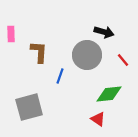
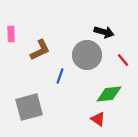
brown L-shape: moved 1 px right, 2 px up; rotated 60 degrees clockwise
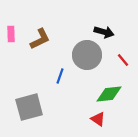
brown L-shape: moved 11 px up
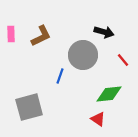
brown L-shape: moved 1 px right, 3 px up
gray circle: moved 4 px left
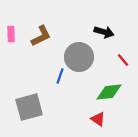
gray circle: moved 4 px left, 2 px down
green diamond: moved 2 px up
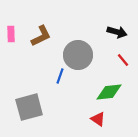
black arrow: moved 13 px right
gray circle: moved 1 px left, 2 px up
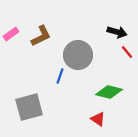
pink rectangle: rotated 56 degrees clockwise
red line: moved 4 px right, 8 px up
green diamond: rotated 20 degrees clockwise
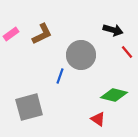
black arrow: moved 4 px left, 2 px up
brown L-shape: moved 1 px right, 2 px up
gray circle: moved 3 px right
green diamond: moved 5 px right, 3 px down
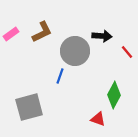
black arrow: moved 11 px left, 6 px down; rotated 12 degrees counterclockwise
brown L-shape: moved 2 px up
gray circle: moved 6 px left, 4 px up
green diamond: rotated 76 degrees counterclockwise
red triangle: rotated 14 degrees counterclockwise
